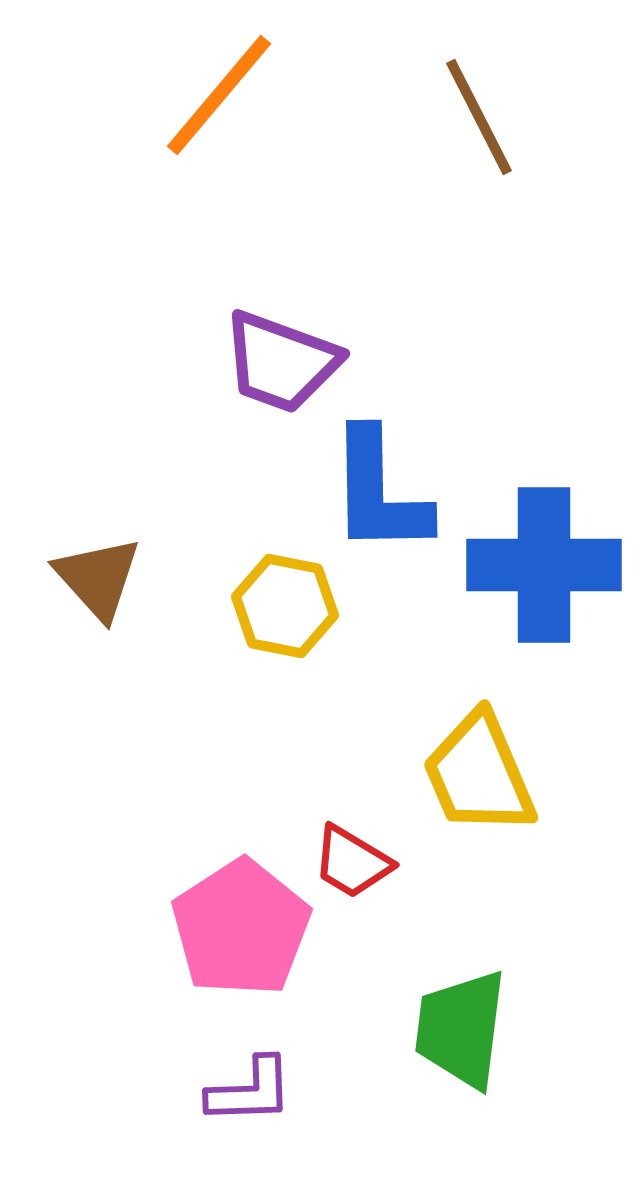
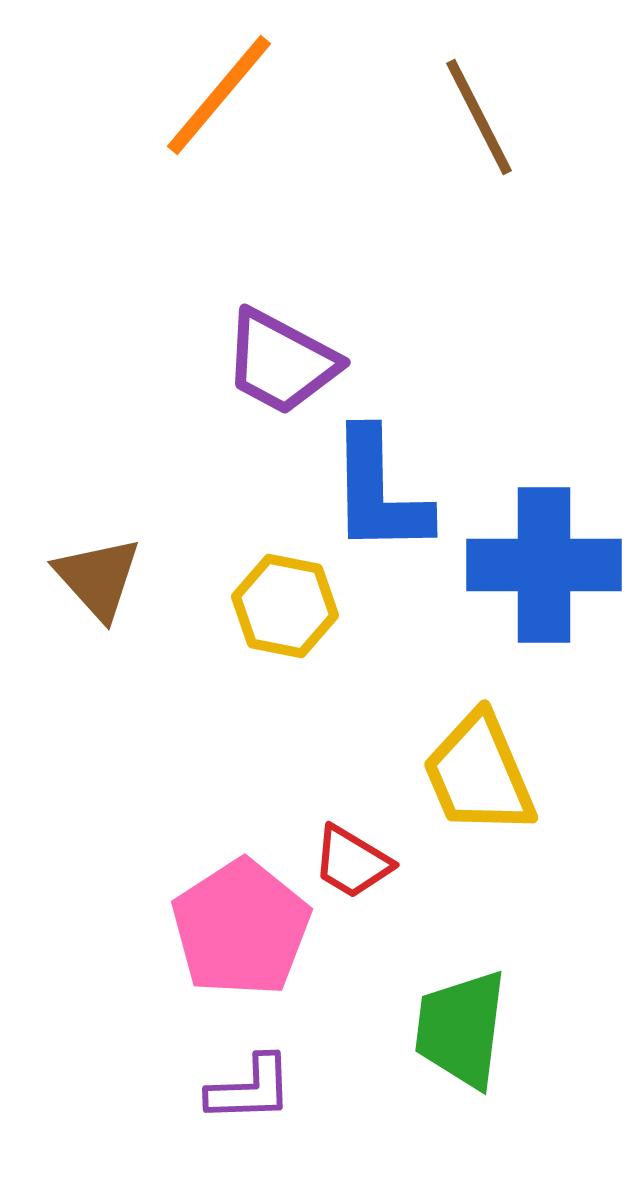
purple trapezoid: rotated 8 degrees clockwise
purple L-shape: moved 2 px up
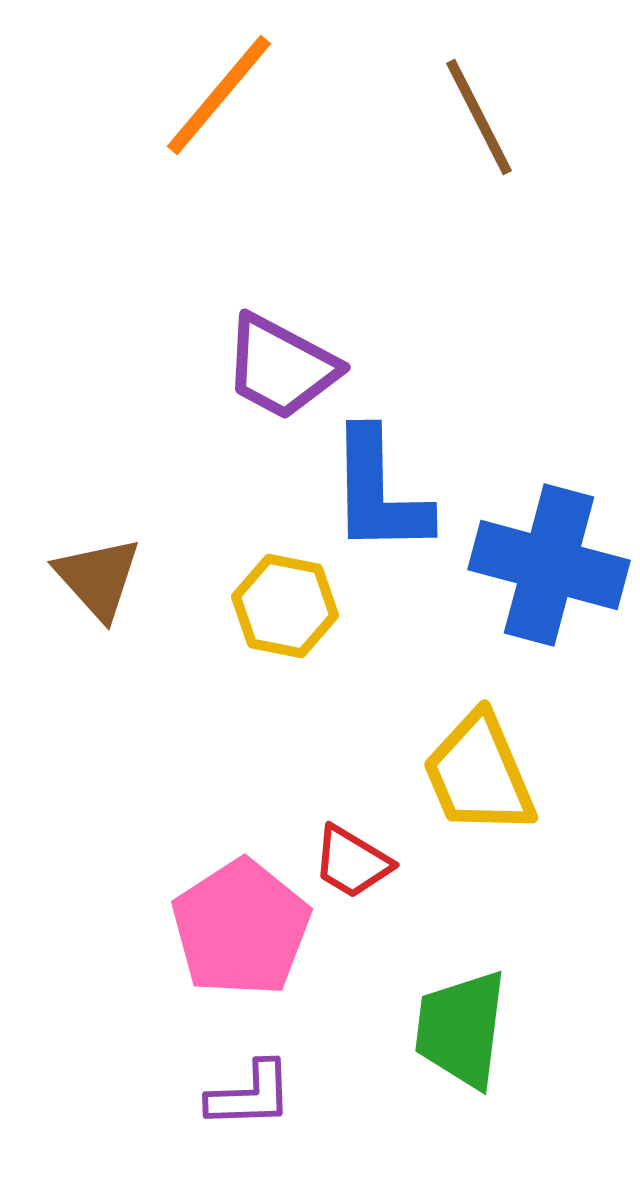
purple trapezoid: moved 5 px down
blue cross: moved 5 px right; rotated 15 degrees clockwise
purple L-shape: moved 6 px down
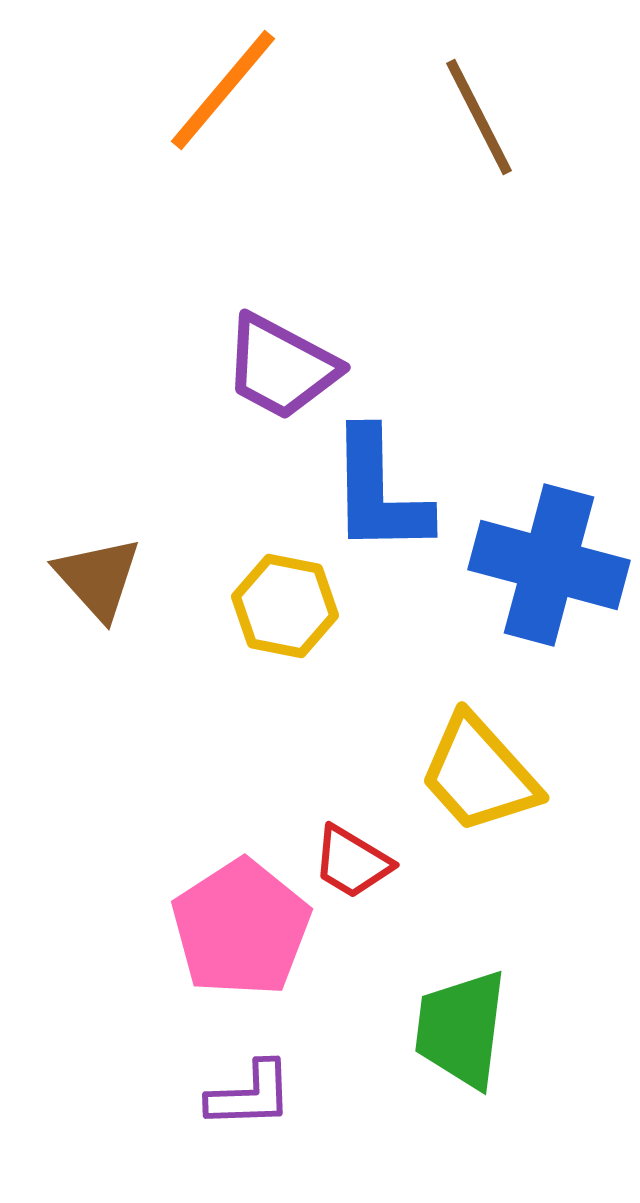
orange line: moved 4 px right, 5 px up
yellow trapezoid: rotated 19 degrees counterclockwise
